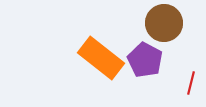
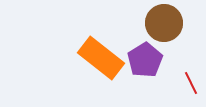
purple pentagon: rotated 12 degrees clockwise
red line: rotated 40 degrees counterclockwise
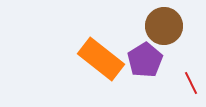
brown circle: moved 3 px down
orange rectangle: moved 1 px down
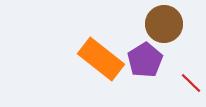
brown circle: moved 2 px up
red line: rotated 20 degrees counterclockwise
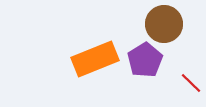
orange rectangle: moved 6 px left; rotated 60 degrees counterclockwise
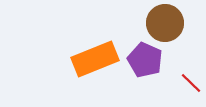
brown circle: moved 1 px right, 1 px up
purple pentagon: rotated 16 degrees counterclockwise
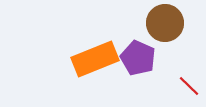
purple pentagon: moved 7 px left, 2 px up
red line: moved 2 px left, 3 px down
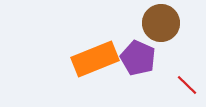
brown circle: moved 4 px left
red line: moved 2 px left, 1 px up
